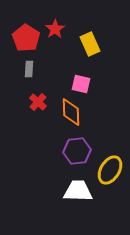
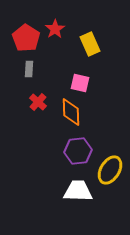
pink square: moved 1 px left, 1 px up
purple hexagon: moved 1 px right
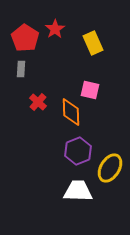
red pentagon: moved 1 px left
yellow rectangle: moved 3 px right, 1 px up
gray rectangle: moved 8 px left
pink square: moved 10 px right, 7 px down
purple hexagon: rotated 16 degrees counterclockwise
yellow ellipse: moved 2 px up
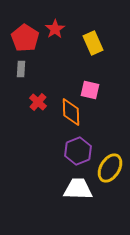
white trapezoid: moved 2 px up
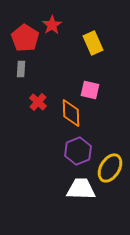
red star: moved 3 px left, 4 px up
orange diamond: moved 1 px down
white trapezoid: moved 3 px right
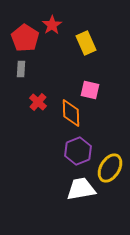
yellow rectangle: moved 7 px left
white trapezoid: rotated 12 degrees counterclockwise
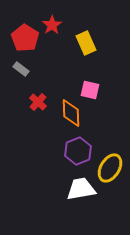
gray rectangle: rotated 56 degrees counterclockwise
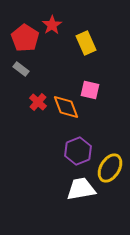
orange diamond: moved 5 px left, 6 px up; rotated 20 degrees counterclockwise
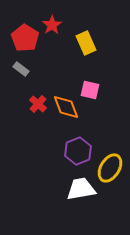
red cross: moved 2 px down
